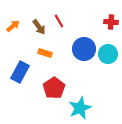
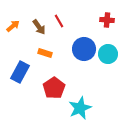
red cross: moved 4 px left, 2 px up
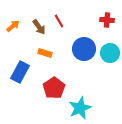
cyan circle: moved 2 px right, 1 px up
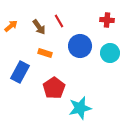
orange arrow: moved 2 px left
blue circle: moved 4 px left, 3 px up
cyan star: rotated 10 degrees clockwise
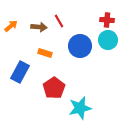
brown arrow: rotated 49 degrees counterclockwise
cyan circle: moved 2 px left, 13 px up
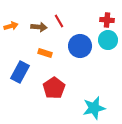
orange arrow: rotated 24 degrees clockwise
cyan star: moved 14 px right
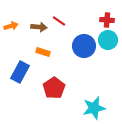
red line: rotated 24 degrees counterclockwise
blue circle: moved 4 px right
orange rectangle: moved 2 px left, 1 px up
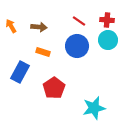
red line: moved 20 px right
orange arrow: rotated 104 degrees counterclockwise
blue circle: moved 7 px left
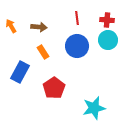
red line: moved 2 px left, 3 px up; rotated 48 degrees clockwise
orange rectangle: rotated 40 degrees clockwise
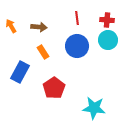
cyan star: rotated 20 degrees clockwise
